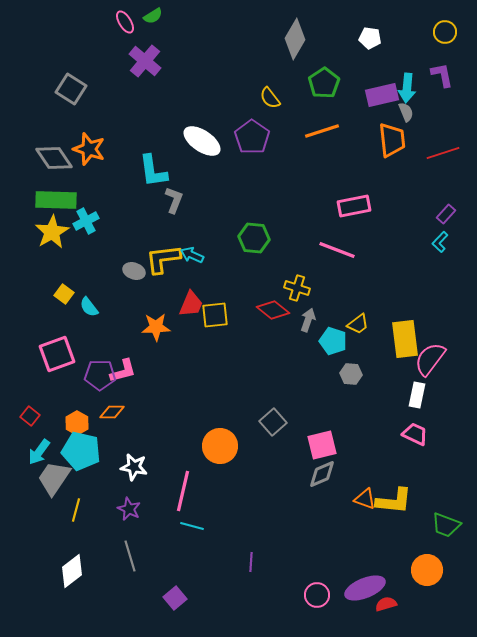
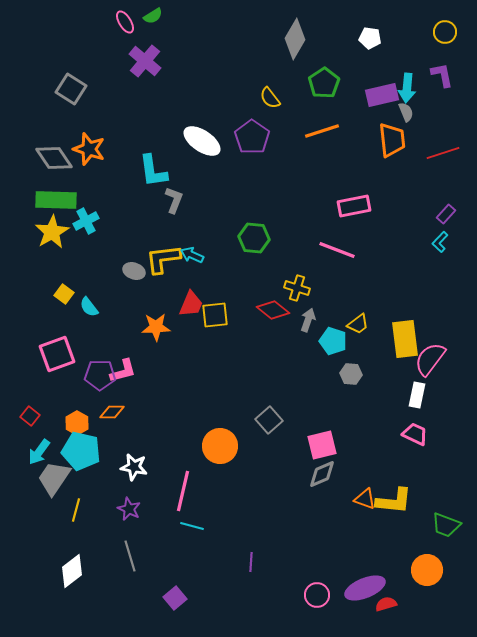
gray square at (273, 422): moved 4 px left, 2 px up
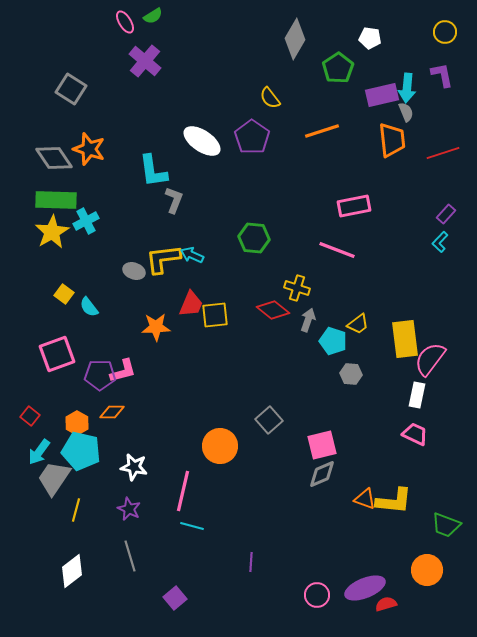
green pentagon at (324, 83): moved 14 px right, 15 px up
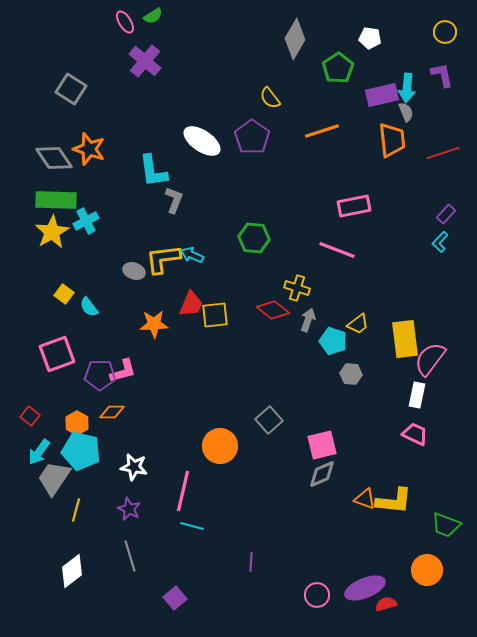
orange star at (156, 327): moved 2 px left, 3 px up
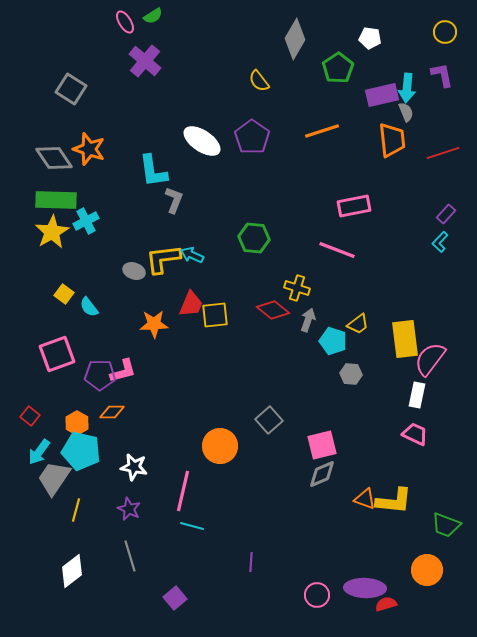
yellow semicircle at (270, 98): moved 11 px left, 17 px up
purple ellipse at (365, 588): rotated 24 degrees clockwise
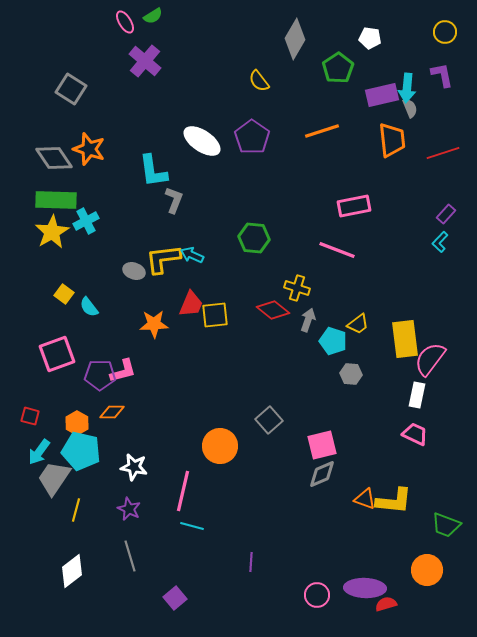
gray semicircle at (406, 112): moved 4 px right, 4 px up
red square at (30, 416): rotated 24 degrees counterclockwise
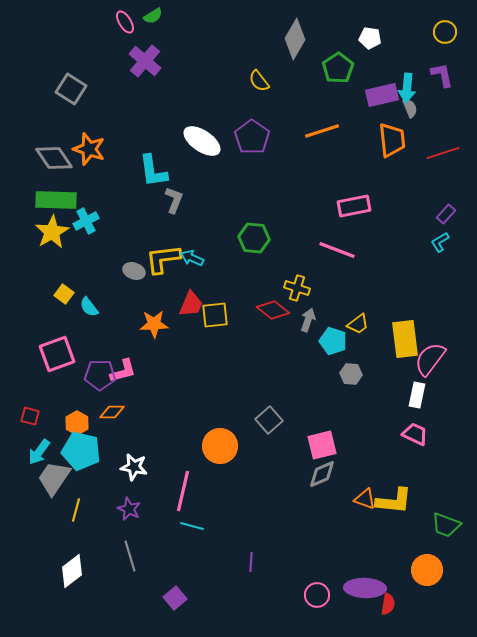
cyan L-shape at (440, 242): rotated 15 degrees clockwise
cyan arrow at (192, 255): moved 3 px down
red semicircle at (386, 604): moved 2 px right; rotated 115 degrees clockwise
